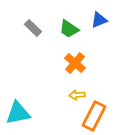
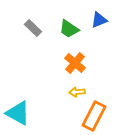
yellow arrow: moved 3 px up
cyan triangle: rotated 40 degrees clockwise
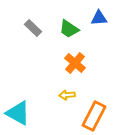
blue triangle: moved 2 px up; rotated 18 degrees clockwise
yellow arrow: moved 10 px left, 3 px down
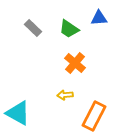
yellow arrow: moved 2 px left
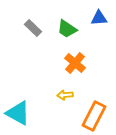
green trapezoid: moved 2 px left
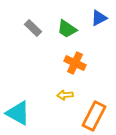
blue triangle: rotated 24 degrees counterclockwise
orange cross: rotated 15 degrees counterclockwise
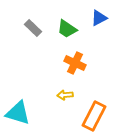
cyan triangle: rotated 12 degrees counterclockwise
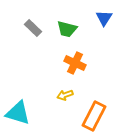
blue triangle: moved 5 px right; rotated 30 degrees counterclockwise
green trapezoid: rotated 20 degrees counterclockwise
yellow arrow: rotated 14 degrees counterclockwise
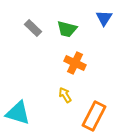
yellow arrow: rotated 77 degrees clockwise
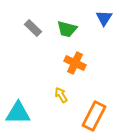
yellow arrow: moved 4 px left
cyan triangle: rotated 16 degrees counterclockwise
